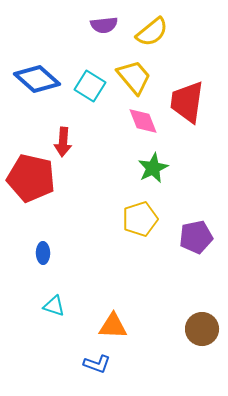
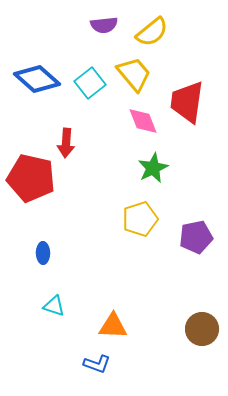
yellow trapezoid: moved 3 px up
cyan square: moved 3 px up; rotated 20 degrees clockwise
red arrow: moved 3 px right, 1 px down
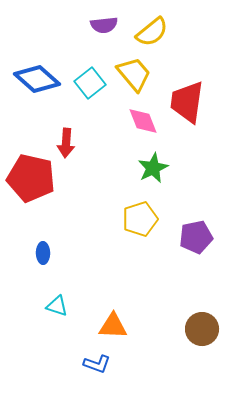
cyan triangle: moved 3 px right
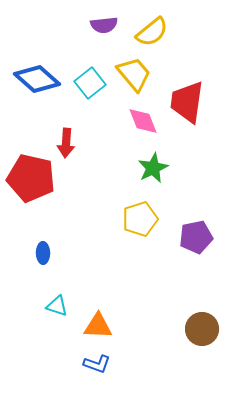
orange triangle: moved 15 px left
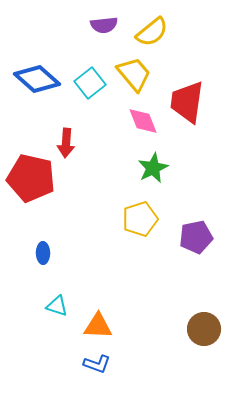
brown circle: moved 2 px right
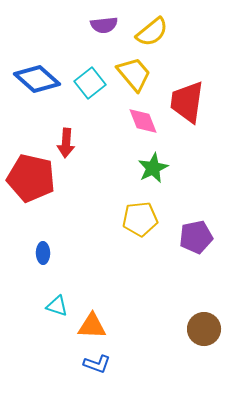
yellow pentagon: rotated 12 degrees clockwise
orange triangle: moved 6 px left
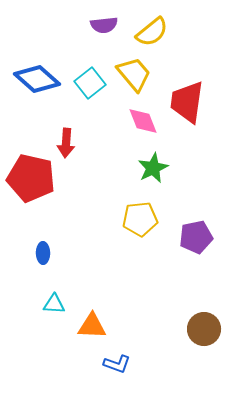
cyan triangle: moved 3 px left, 2 px up; rotated 15 degrees counterclockwise
blue L-shape: moved 20 px right
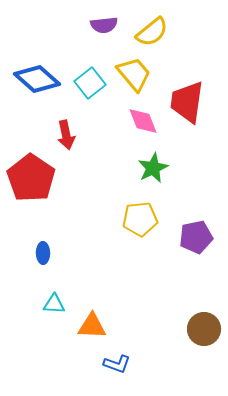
red arrow: moved 8 px up; rotated 16 degrees counterclockwise
red pentagon: rotated 21 degrees clockwise
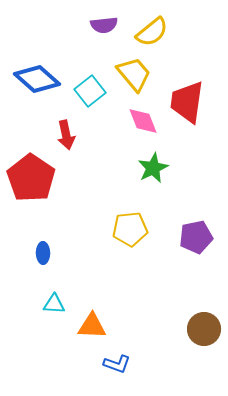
cyan square: moved 8 px down
yellow pentagon: moved 10 px left, 10 px down
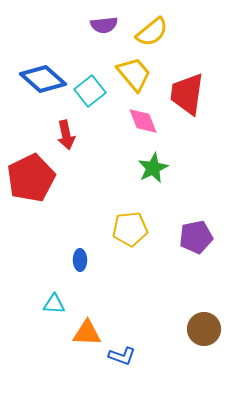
blue diamond: moved 6 px right
red trapezoid: moved 8 px up
red pentagon: rotated 12 degrees clockwise
blue ellipse: moved 37 px right, 7 px down
orange triangle: moved 5 px left, 7 px down
blue L-shape: moved 5 px right, 8 px up
